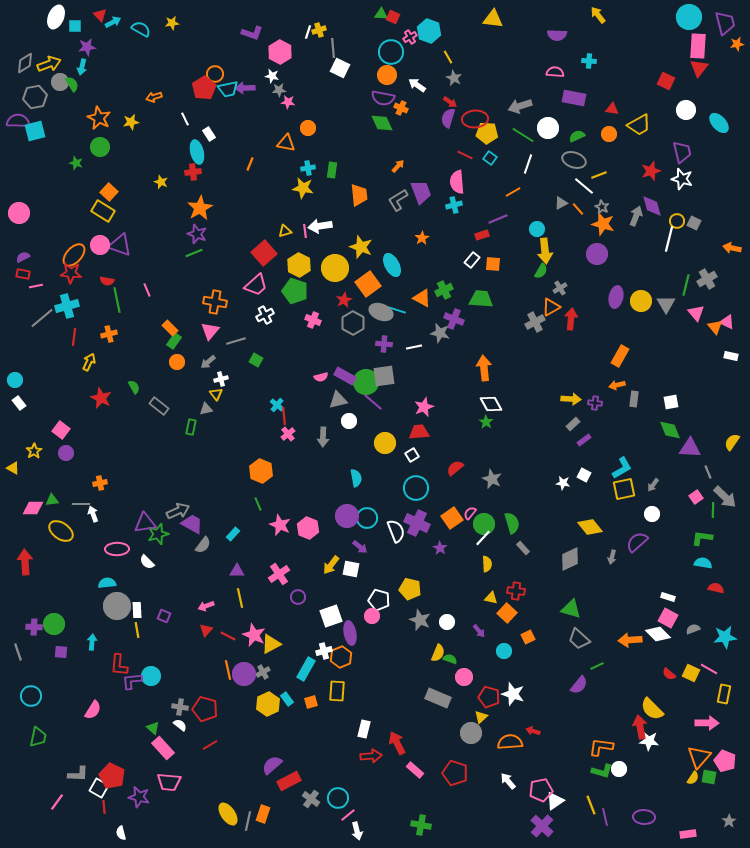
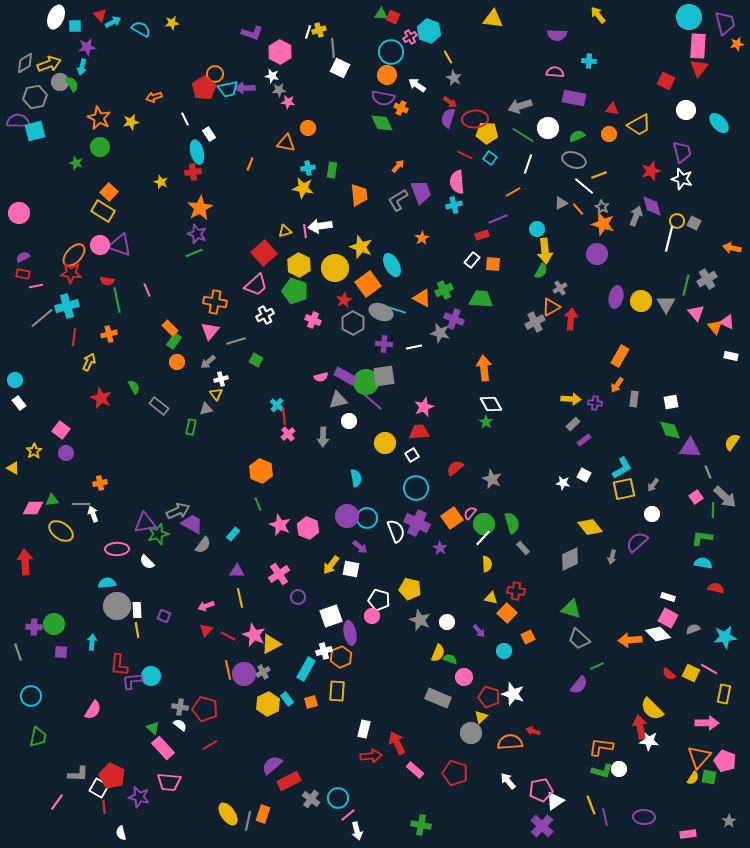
orange arrow at (617, 385): rotated 42 degrees counterclockwise
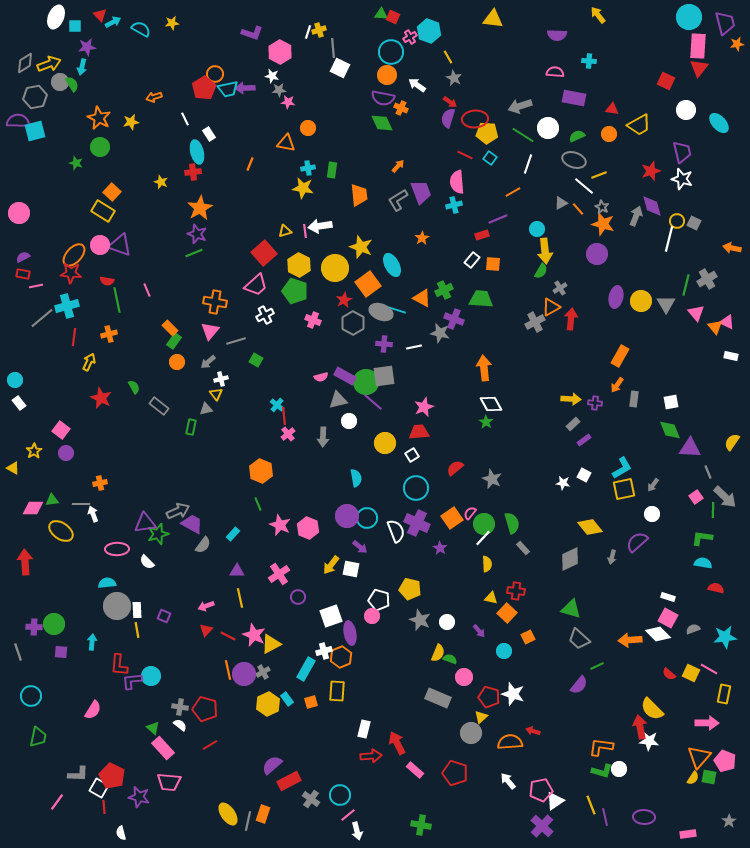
orange square at (109, 192): moved 3 px right
cyan circle at (338, 798): moved 2 px right, 3 px up
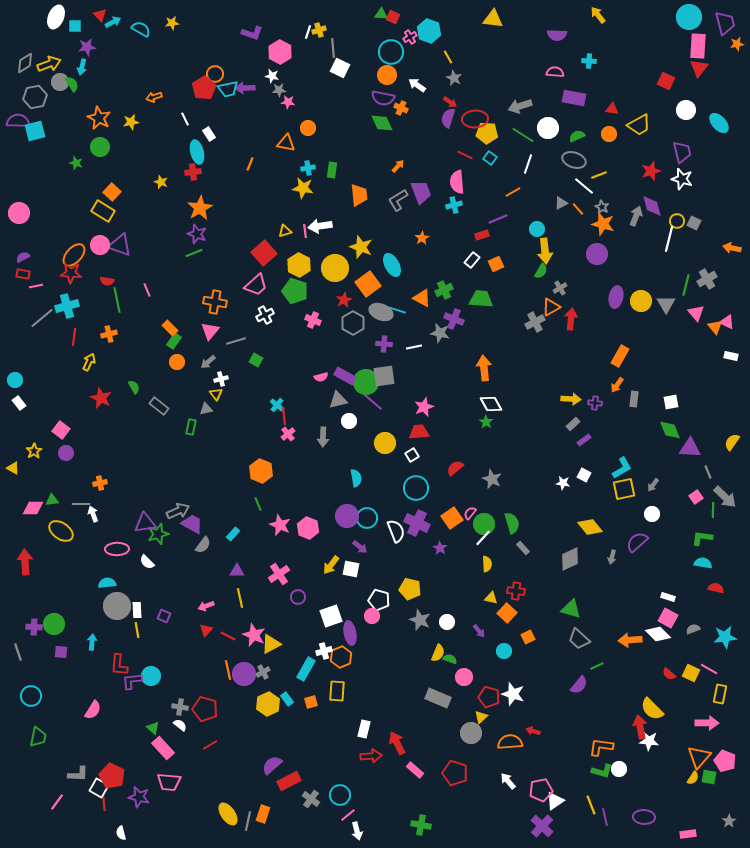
orange square at (493, 264): moved 3 px right; rotated 28 degrees counterclockwise
yellow rectangle at (724, 694): moved 4 px left
red line at (104, 807): moved 3 px up
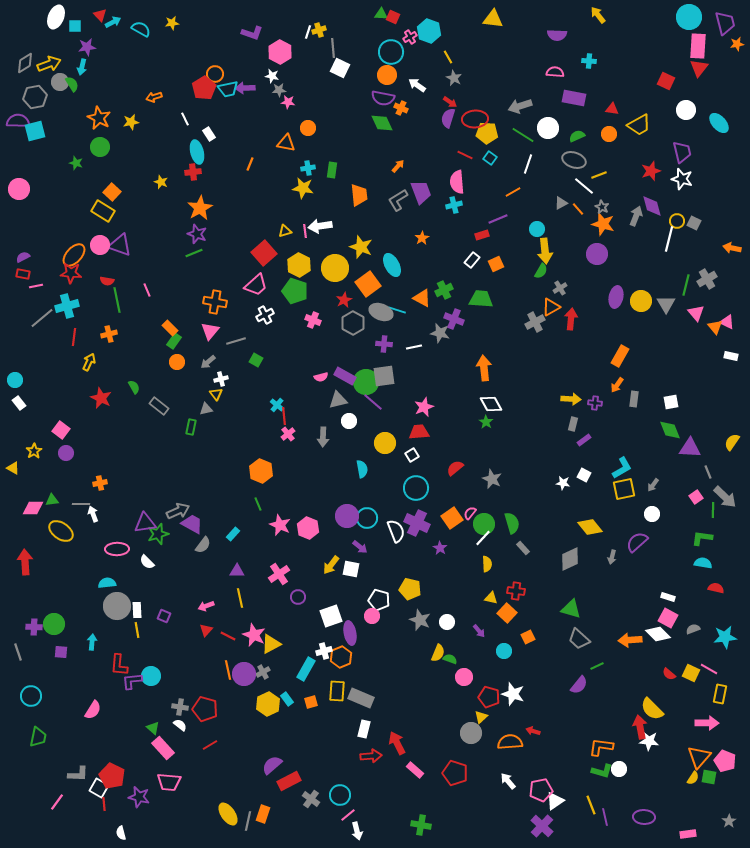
pink circle at (19, 213): moved 24 px up
gray rectangle at (573, 424): rotated 32 degrees counterclockwise
cyan semicircle at (356, 478): moved 6 px right, 9 px up
gray rectangle at (438, 698): moved 77 px left
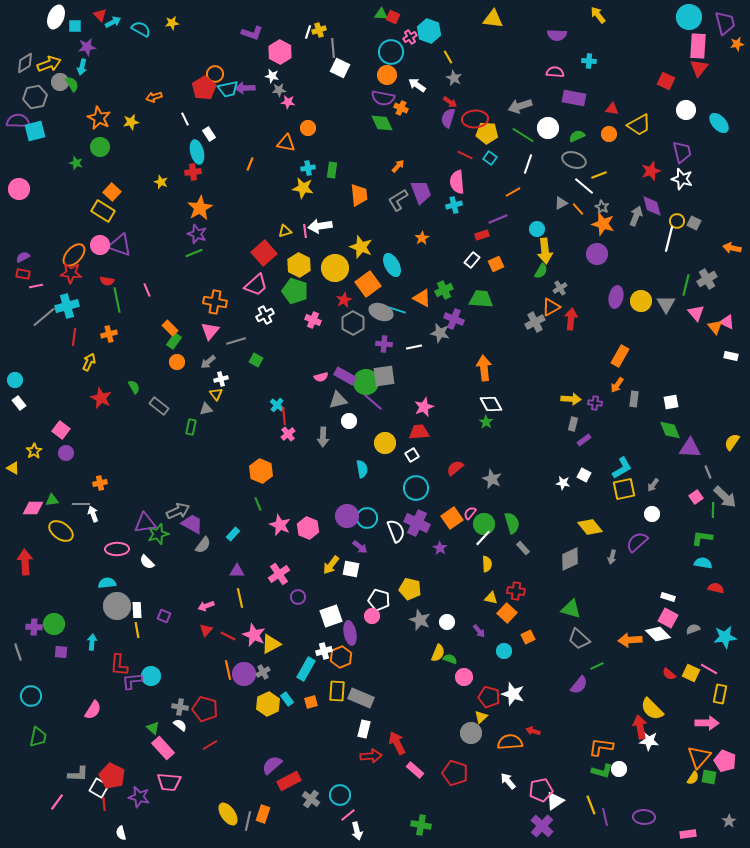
gray line at (42, 318): moved 2 px right, 1 px up
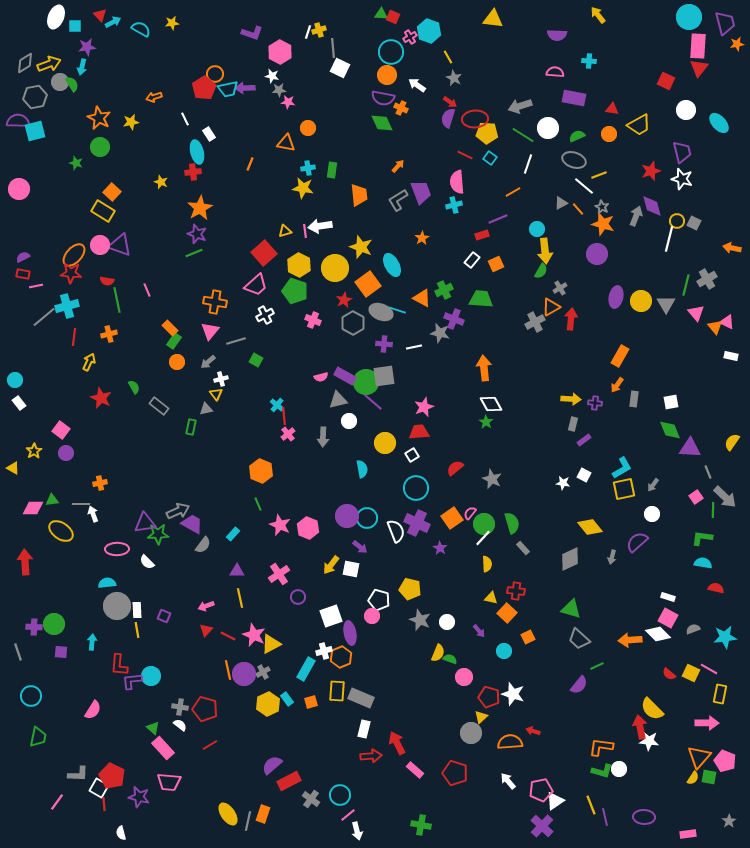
green star at (158, 534): rotated 15 degrees clockwise
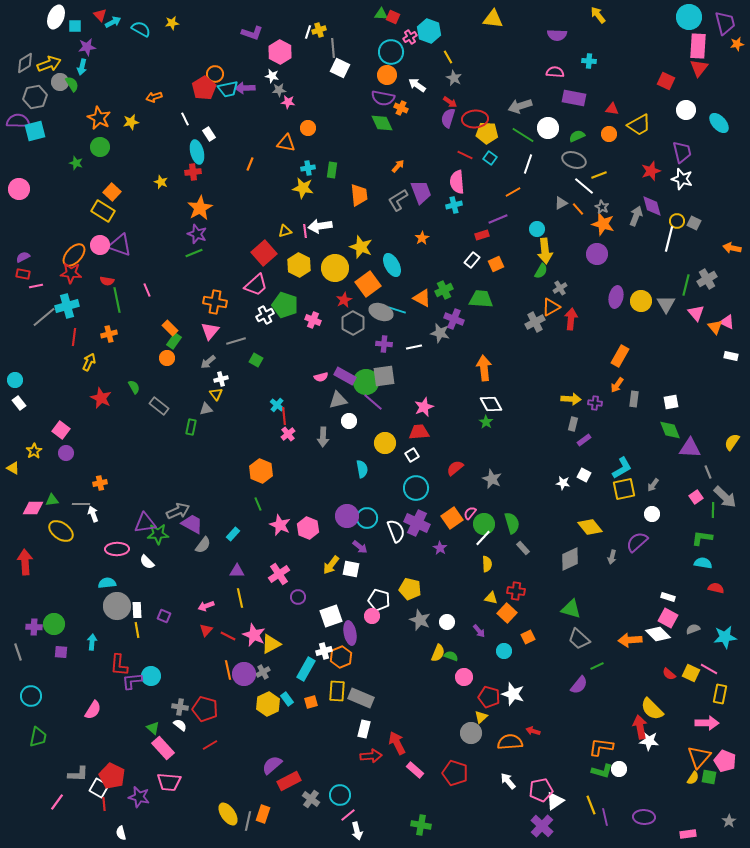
green pentagon at (295, 291): moved 10 px left, 14 px down
orange circle at (177, 362): moved 10 px left, 4 px up
green semicircle at (450, 659): moved 1 px right, 3 px up
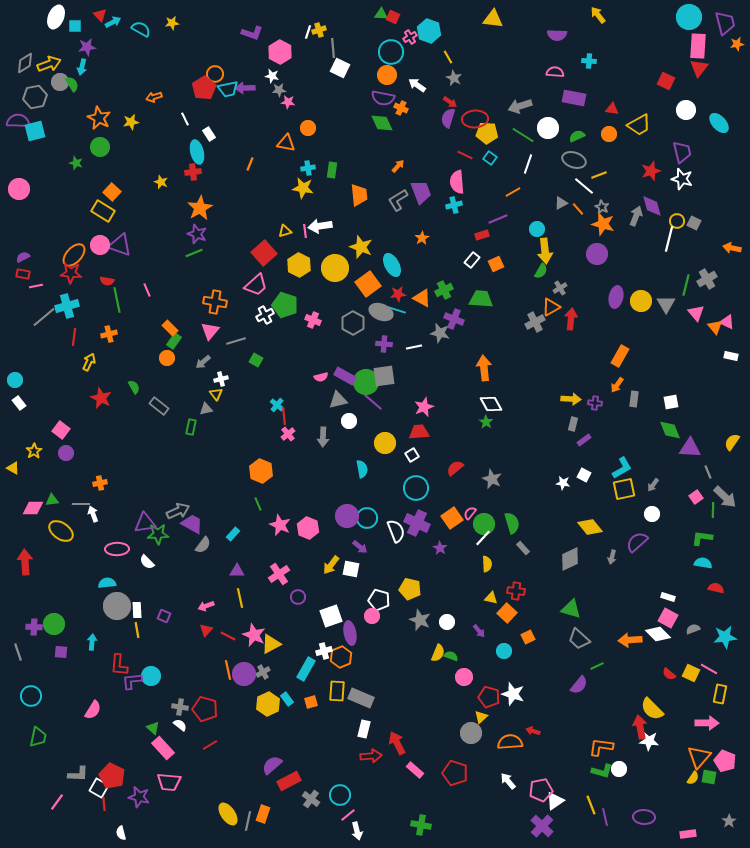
red star at (344, 300): moved 54 px right, 6 px up; rotated 21 degrees clockwise
gray arrow at (208, 362): moved 5 px left
